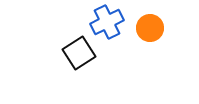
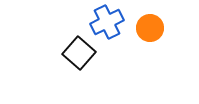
black square: rotated 16 degrees counterclockwise
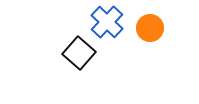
blue cross: rotated 20 degrees counterclockwise
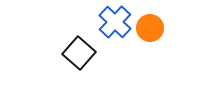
blue cross: moved 8 px right
